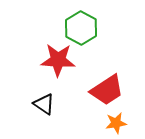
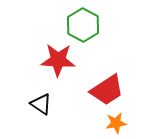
green hexagon: moved 2 px right, 3 px up
black triangle: moved 3 px left
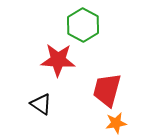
red trapezoid: rotated 138 degrees clockwise
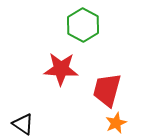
red star: moved 3 px right, 9 px down
black triangle: moved 18 px left, 20 px down
orange star: rotated 15 degrees counterclockwise
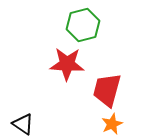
green hexagon: rotated 16 degrees clockwise
red star: moved 6 px right, 5 px up
orange star: moved 4 px left, 1 px down
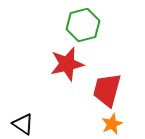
red star: rotated 16 degrees counterclockwise
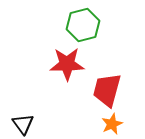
red star: rotated 12 degrees clockwise
black triangle: rotated 20 degrees clockwise
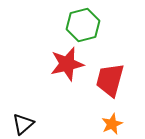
red star: rotated 12 degrees counterclockwise
red trapezoid: moved 3 px right, 10 px up
black triangle: rotated 25 degrees clockwise
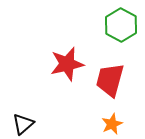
green hexagon: moved 38 px right; rotated 16 degrees counterclockwise
